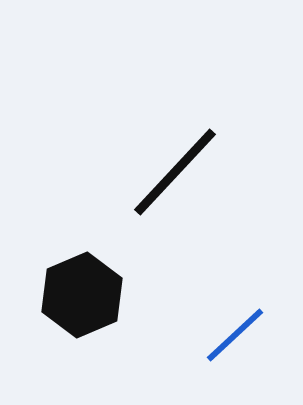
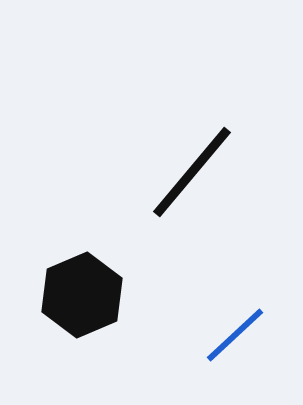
black line: moved 17 px right; rotated 3 degrees counterclockwise
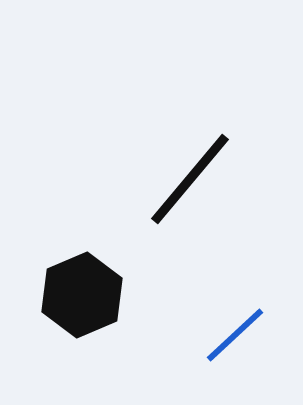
black line: moved 2 px left, 7 px down
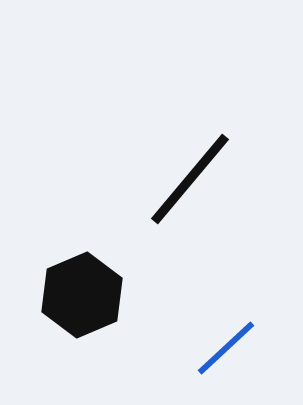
blue line: moved 9 px left, 13 px down
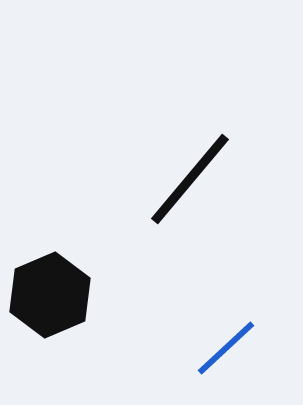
black hexagon: moved 32 px left
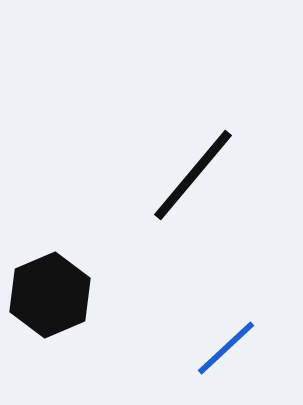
black line: moved 3 px right, 4 px up
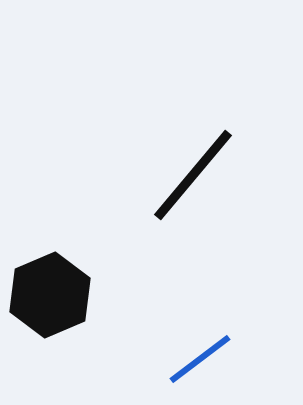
blue line: moved 26 px left, 11 px down; rotated 6 degrees clockwise
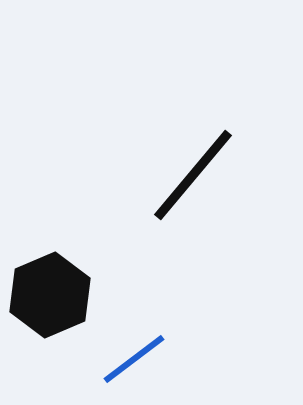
blue line: moved 66 px left
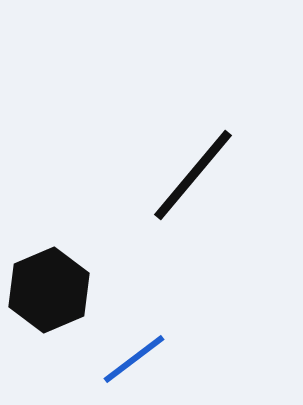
black hexagon: moved 1 px left, 5 px up
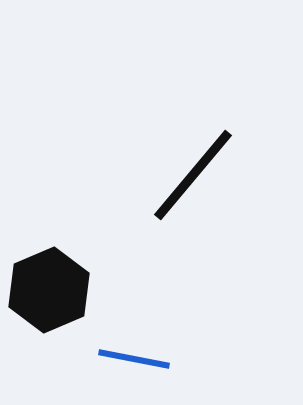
blue line: rotated 48 degrees clockwise
